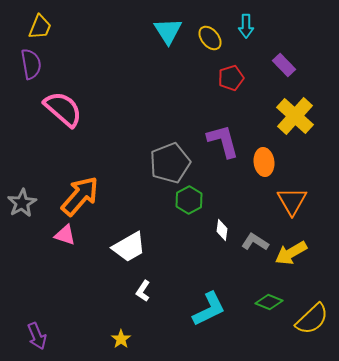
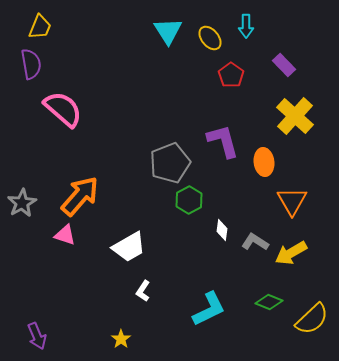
red pentagon: moved 3 px up; rotated 20 degrees counterclockwise
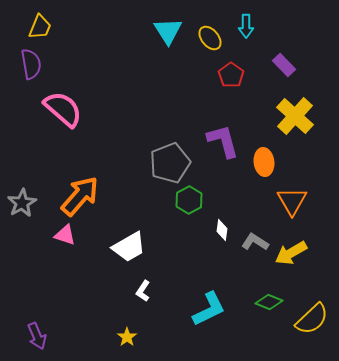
yellow star: moved 6 px right, 2 px up
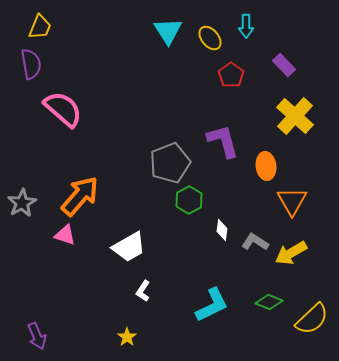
orange ellipse: moved 2 px right, 4 px down
cyan L-shape: moved 3 px right, 4 px up
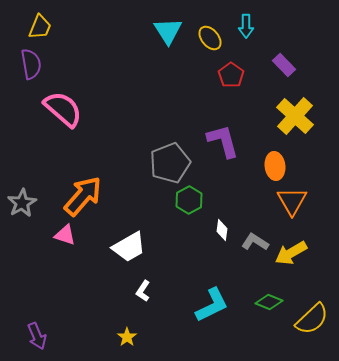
orange ellipse: moved 9 px right
orange arrow: moved 3 px right
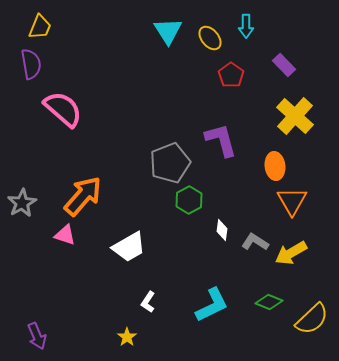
purple L-shape: moved 2 px left, 1 px up
white L-shape: moved 5 px right, 11 px down
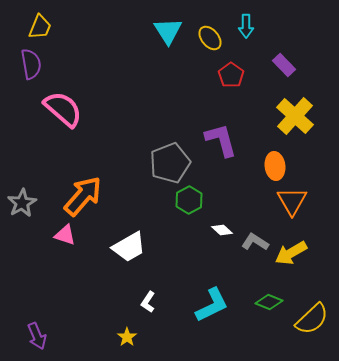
white diamond: rotated 55 degrees counterclockwise
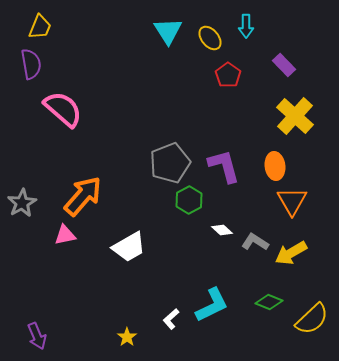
red pentagon: moved 3 px left
purple L-shape: moved 3 px right, 26 px down
pink triangle: rotated 30 degrees counterclockwise
white L-shape: moved 23 px right, 17 px down; rotated 15 degrees clockwise
